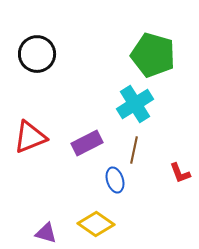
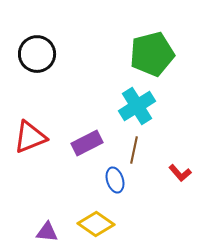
green pentagon: moved 1 px left, 1 px up; rotated 30 degrees counterclockwise
cyan cross: moved 2 px right, 2 px down
red L-shape: rotated 20 degrees counterclockwise
purple triangle: moved 1 px right, 1 px up; rotated 10 degrees counterclockwise
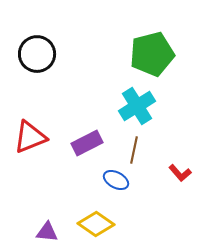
blue ellipse: moved 1 px right; rotated 45 degrees counterclockwise
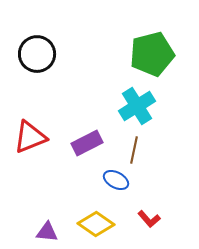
red L-shape: moved 31 px left, 46 px down
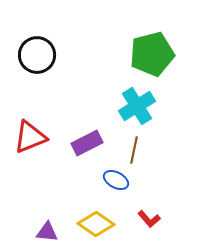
black circle: moved 1 px down
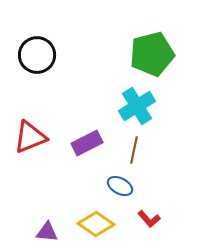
blue ellipse: moved 4 px right, 6 px down
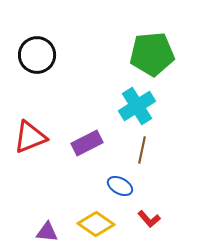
green pentagon: rotated 9 degrees clockwise
brown line: moved 8 px right
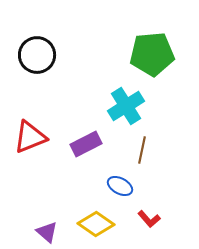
cyan cross: moved 11 px left
purple rectangle: moved 1 px left, 1 px down
purple triangle: rotated 35 degrees clockwise
